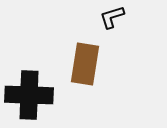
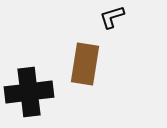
black cross: moved 3 px up; rotated 9 degrees counterclockwise
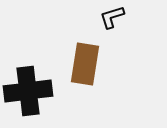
black cross: moved 1 px left, 1 px up
